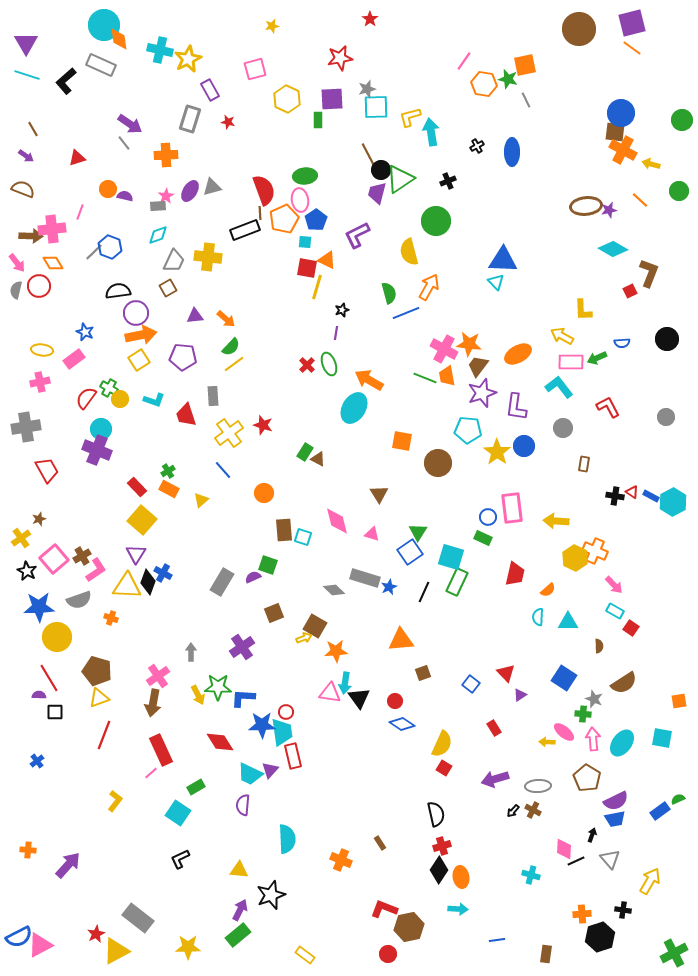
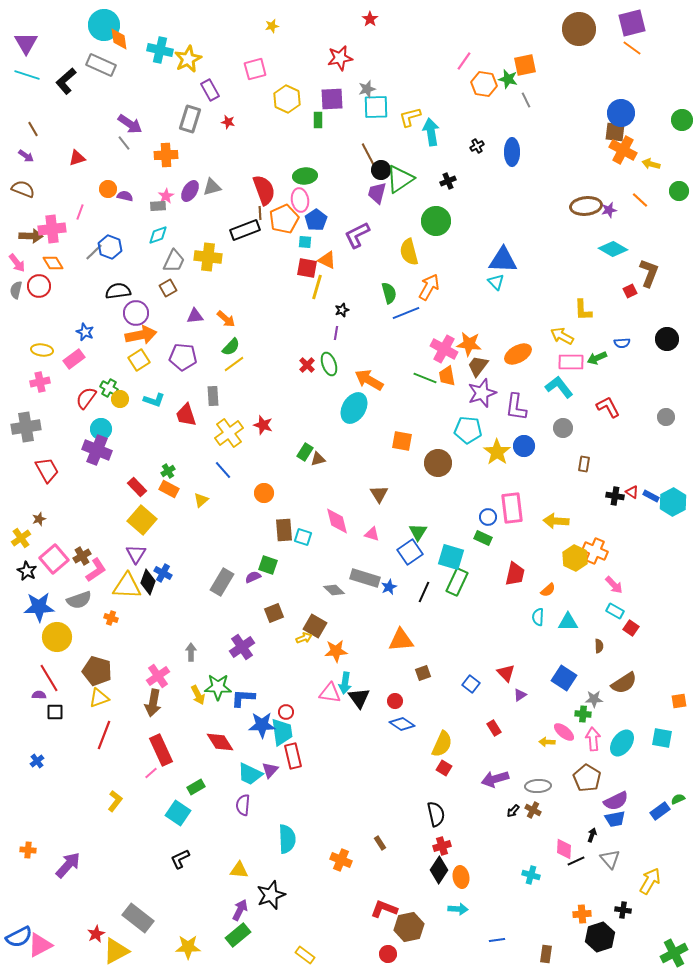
brown triangle at (318, 459): rotated 42 degrees counterclockwise
gray star at (594, 699): rotated 24 degrees counterclockwise
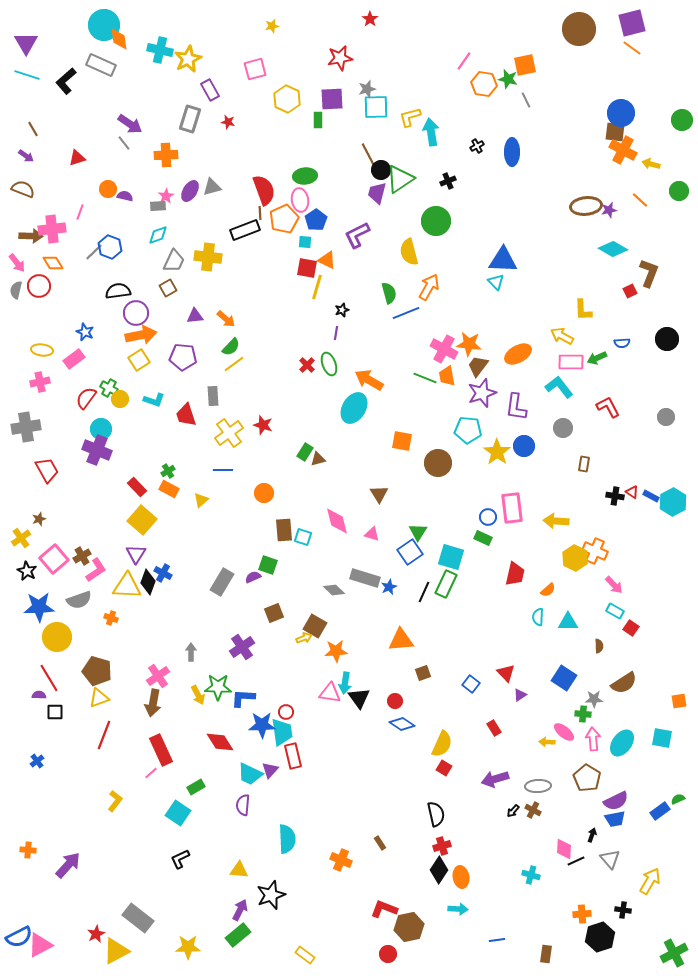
blue line at (223, 470): rotated 48 degrees counterclockwise
green rectangle at (457, 582): moved 11 px left, 2 px down
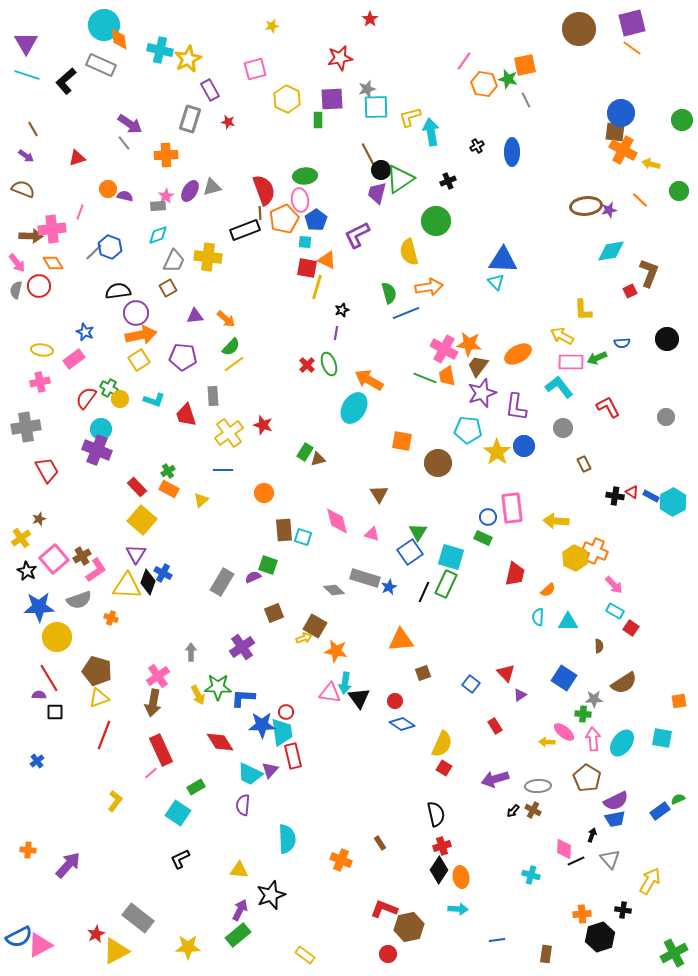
cyan diamond at (613, 249): moved 2 px left, 2 px down; rotated 40 degrees counterclockwise
orange arrow at (429, 287): rotated 52 degrees clockwise
brown rectangle at (584, 464): rotated 35 degrees counterclockwise
orange star at (336, 651): rotated 15 degrees clockwise
red rectangle at (494, 728): moved 1 px right, 2 px up
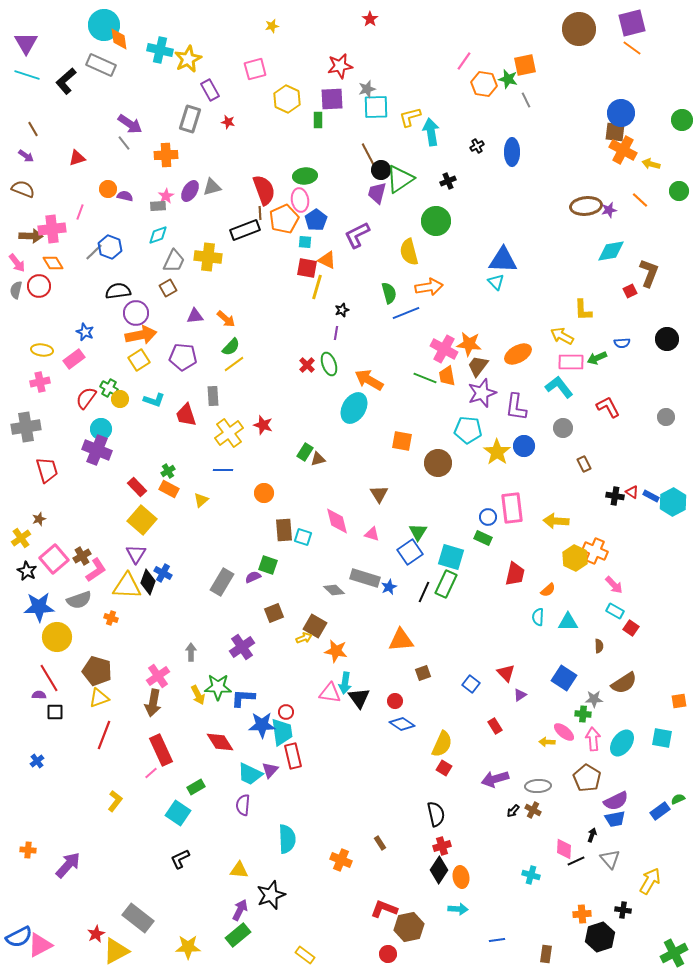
red star at (340, 58): moved 8 px down
red trapezoid at (47, 470): rotated 12 degrees clockwise
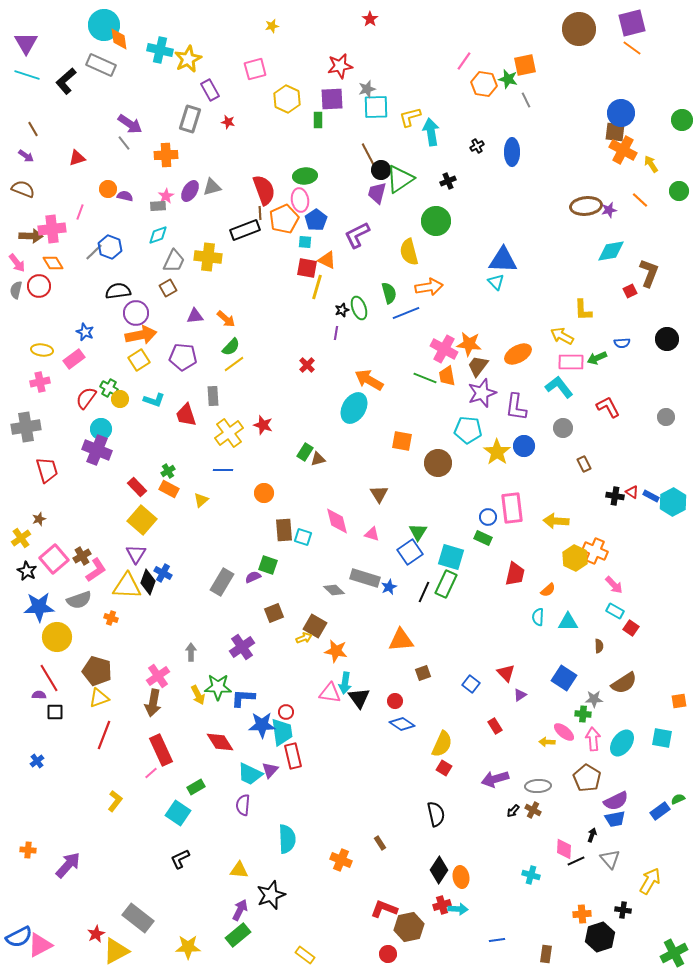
yellow arrow at (651, 164): rotated 42 degrees clockwise
green ellipse at (329, 364): moved 30 px right, 56 px up
red cross at (442, 846): moved 59 px down
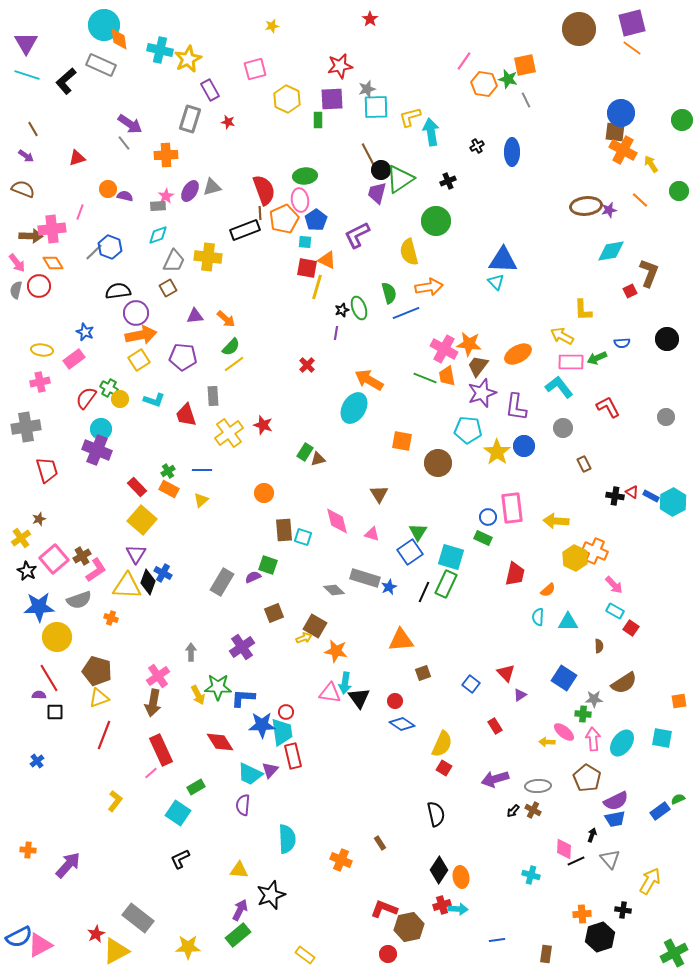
blue line at (223, 470): moved 21 px left
